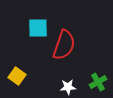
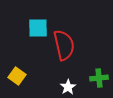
red semicircle: rotated 32 degrees counterclockwise
green cross: moved 1 px right, 4 px up; rotated 24 degrees clockwise
white star: rotated 28 degrees counterclockwise
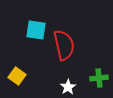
cyan square: moved 2 px left, 2 px down; rotated 10 degrees clockwise
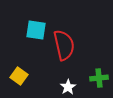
yellow square: moved 2 px right
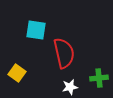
red semicircle: moved 8 px down
yellow square: moved 2 px left, 3 px up
white star: moved 2 px right; rotated 21 degrees clockwise
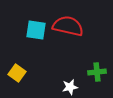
red semicircle: moved 4 px right, 27 px up; rotated 64 degrees counterclockwise
green cross: moved 2 px left, 6 px up
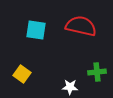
red semicircle: moved 13 px right
yellow square: moved 5 px right, 1 px down
white star: rotated 14 degrees clockwise
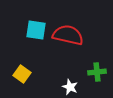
red semicircle: moved 13 px left, 9 px down
white star: rotated 21 degrees clockwise
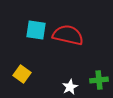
green cross: moved 2 px right, 8 px down
white star: rotated 21 degrees clockwise
